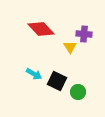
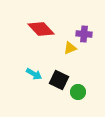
yellow triangle: moved 1 px down; rotated 40 degrees clockwise
black square: moved 2 px right, 1 px up
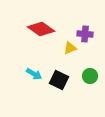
red diamond: rotated 12 degrees counterclockwise
purple cross: moved 1 px right
green circle: moved 12 px right, 16 px up
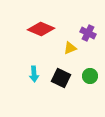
red diamond: rotated 12 degrees counterclockwise
purple cross: moved 3 px right, 1 px up; rotated 21 degrees clockwise
cyan arrow: rotated 56 degrees clockwise
black square: moved 2 px right, 2 px up
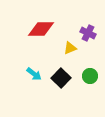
red diamond: rotated 24 degrees counterclockwise
cyan arrow: rotated 49 degrees counterclockwise
black square: rotated 18 degrees clockwise
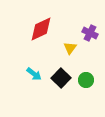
red diamond: rotated 24 degrees counterclockwise
purple cross: moved 2 px right
yellow triangle: rotated 32 degrees counterclockwise
green circle: moved 4 px left, 4 px down
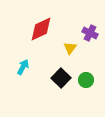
cyan arrow: moved 11 px left, 7 px up; rotated 98 degrees counterclockwise
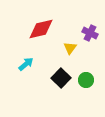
red diamond: rotated 12 degrees clockwise
cyan arrow: moved 3 px right, 3 px up; rotated 21 degrees clockwise
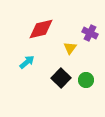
cyan arrow: moved 1 px right, 2 px up
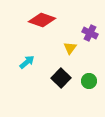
red diamond: moved 1 px right, 9 px up; rotated 32 degrees clockwise
green circle: moved 3 px right, 1 px down
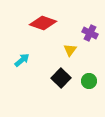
red diamond: moved 1 px right, 3 px down
yellow triangle: moved 2 px down
cyan arrow: moved 5 px left, 2 px up
